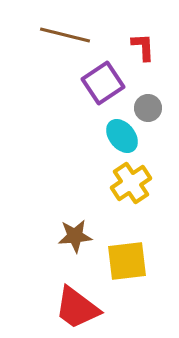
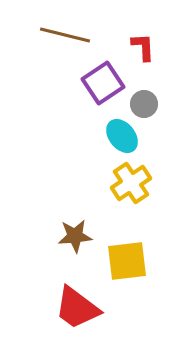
gray circle: moved 4 px left, 4 px up
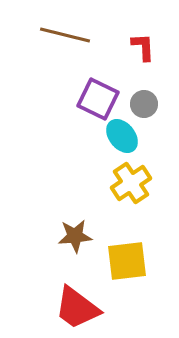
purple square: moved 5 px left, 16 px down; rotated 30 degrees counterclockwise
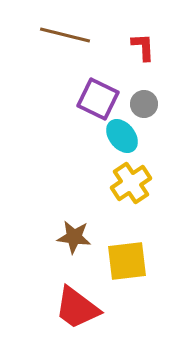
brown star: moved 1 px left, 1 px down; rotated 12 degrees clockwise
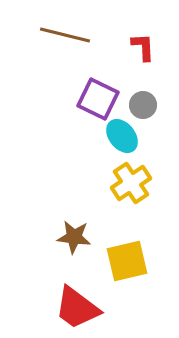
gray circle: moved 1 px left, 1 px down
yellow square: rotated 6 degrees counterclockwise
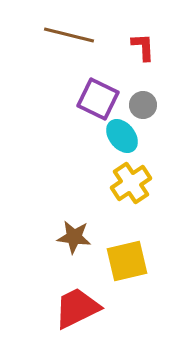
brown line: moved 4 px right
red trapezoid: rotated 117 degrees clockwise
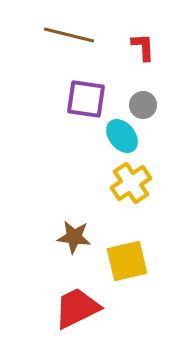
purple square: moved 12 px left; rotated 18 degrees counterclockwise
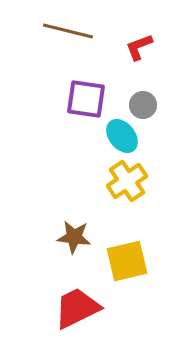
brown line: moved 1 px left, 4 px up
red L-shape: moved 4 px left; rotated 108 degrees counterclockwise
yellow cross: moved 4 px left, 2 px up
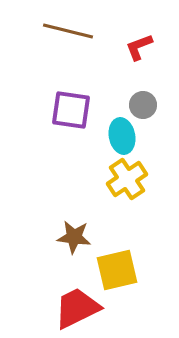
purple square: moved 15 px left, 11 px down
cyan ellipse: rotated 28 degrees clockwise
yellow cross: moved 2 px up
yellow square: moved 10 px left, 9 px down
